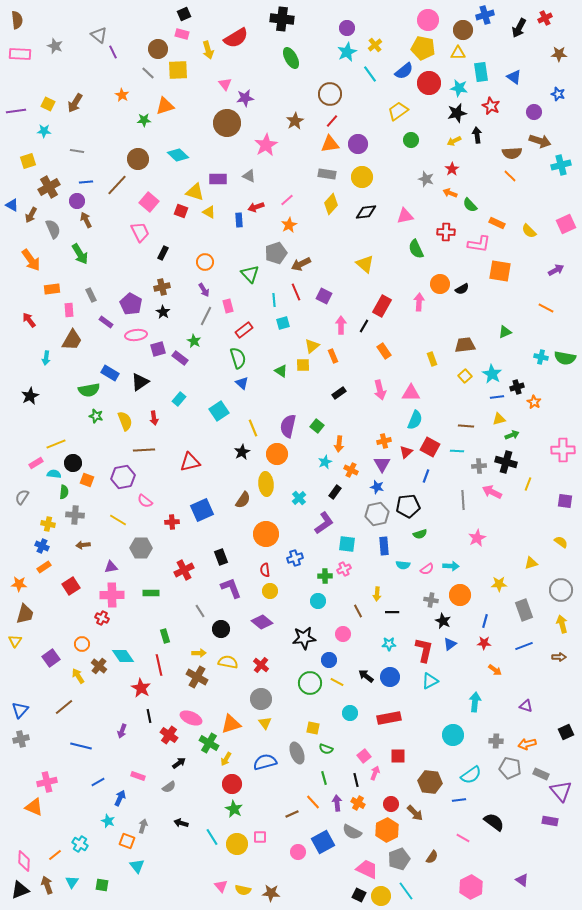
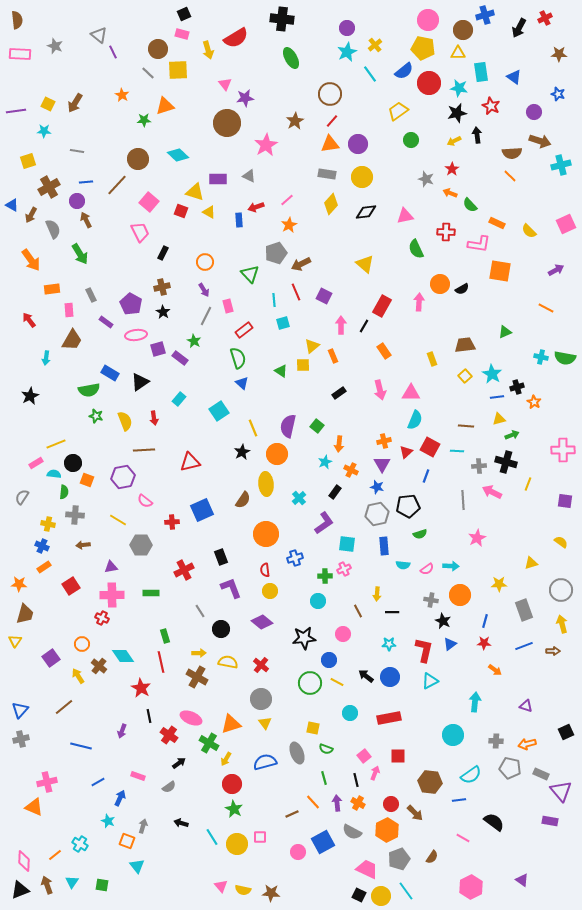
gray hexagon at (141, 548): moved 3 px up
brown arrow at (559, 657): moved 6 px left, 6 px up
red line at (159, 665): moved 2 px right, 3 px up
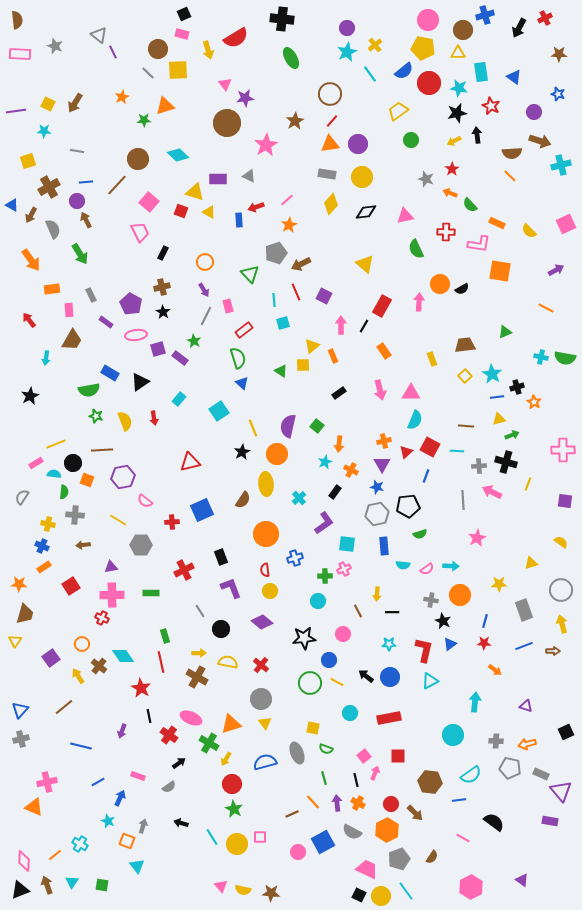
orange star at (122, 95): moved 2 px down; rotated 16 degrees clockwise
brown line at (144, 450): moved 42 px left
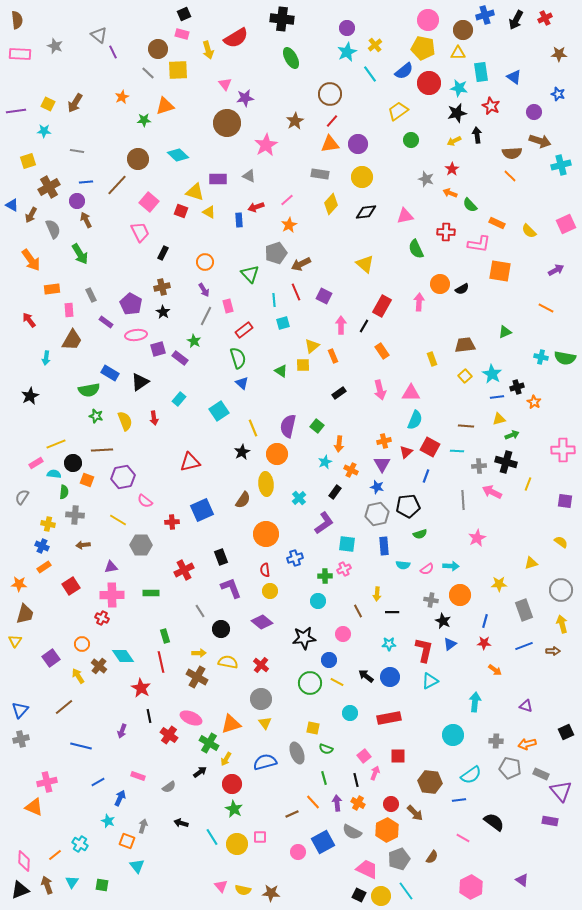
black arrow at (519, 28): moved 3 px left, 8 px up
gray rectangle at (327, 174): moved 7 px left
orange rectangle at (384, 351): moved 2 px left
black arrow at (179, 763): moved 21 px right, 9 px down
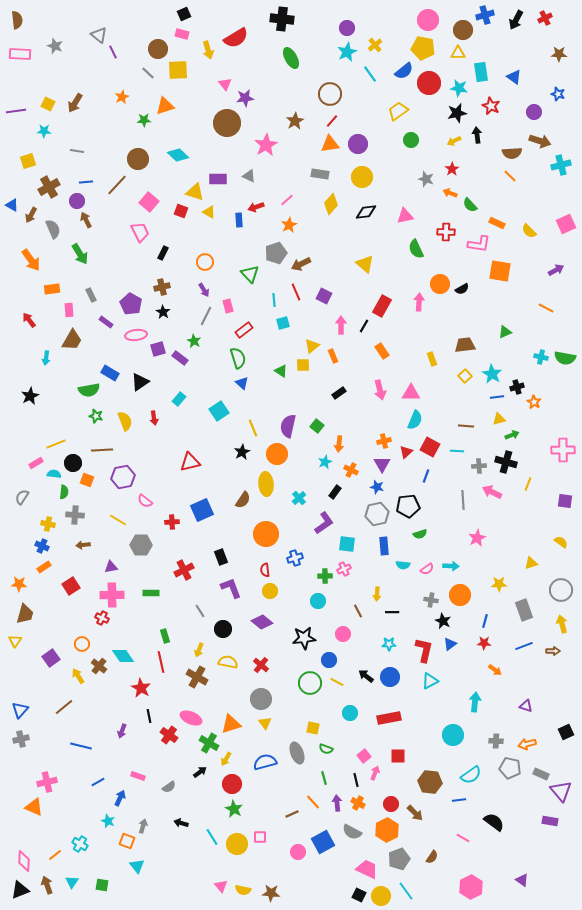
black circle at (221, 629): moved 2 px right
yellow arrow at (199, 653): moved 3 px up; rotated 112 degrees clockwise
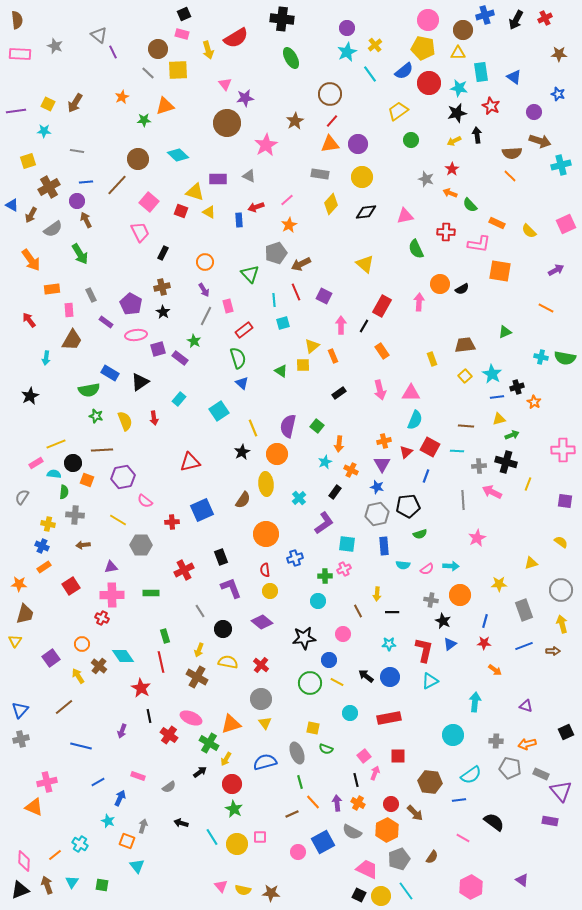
gray semicircle at (53, 229): rotated 78 degrees clockwise
green line at (324, 778): moved 24 px left, 4 px down
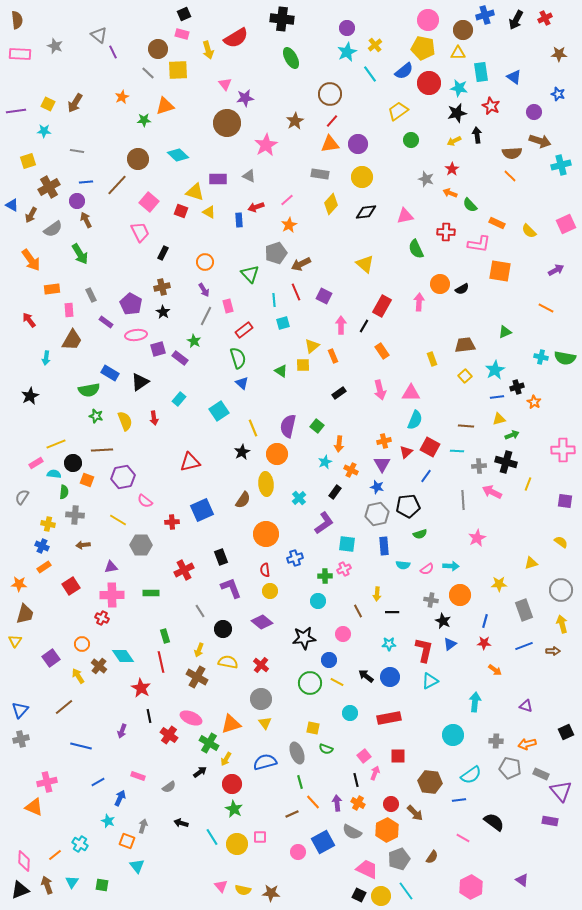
cyan star at (492, 374): moved 3 px right, 4 px up; rotated 12 degrees clockwise
blue line at (426, 476): rotated 16 degrees clockwise
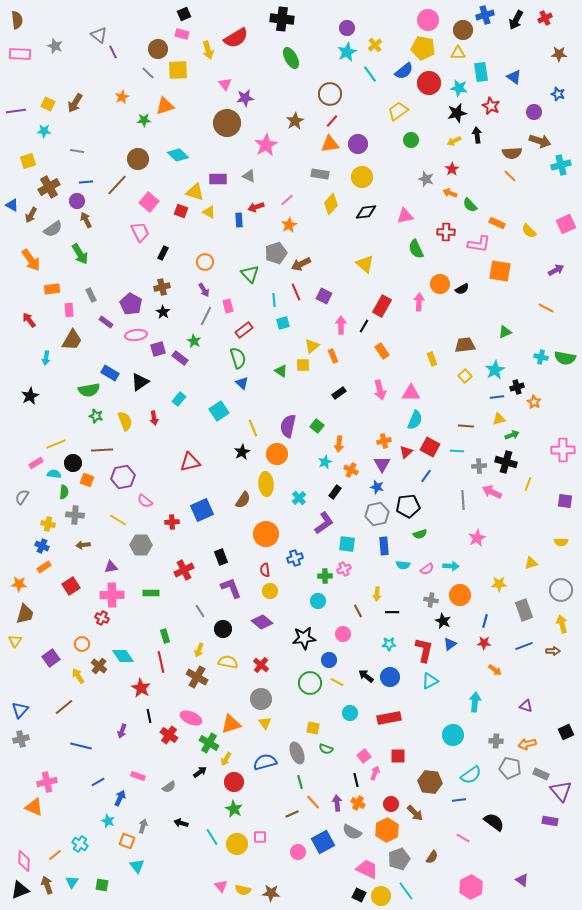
yellow semicircle at (561, 542): rotated 144 degrees clockwise
red circle at (232, 784): moved 2 px right, 2 px up
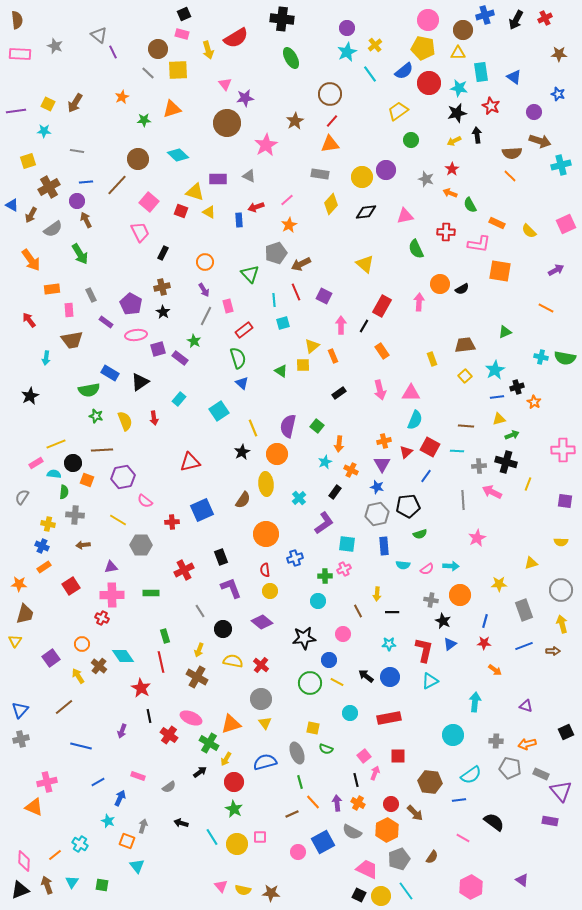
orange triangle at (165, 106): moved 7 px right, 3 px down
purple circle at (358, 144): moved 28 px right, 26 px down
green semicircle at (470, 205): rotated 14 degrees clockwise
brown trapezoid at (72, 340): rotated 50 degrees clockwise
yellow semicircle at (228, 662): moved 5 px right, 1 px up
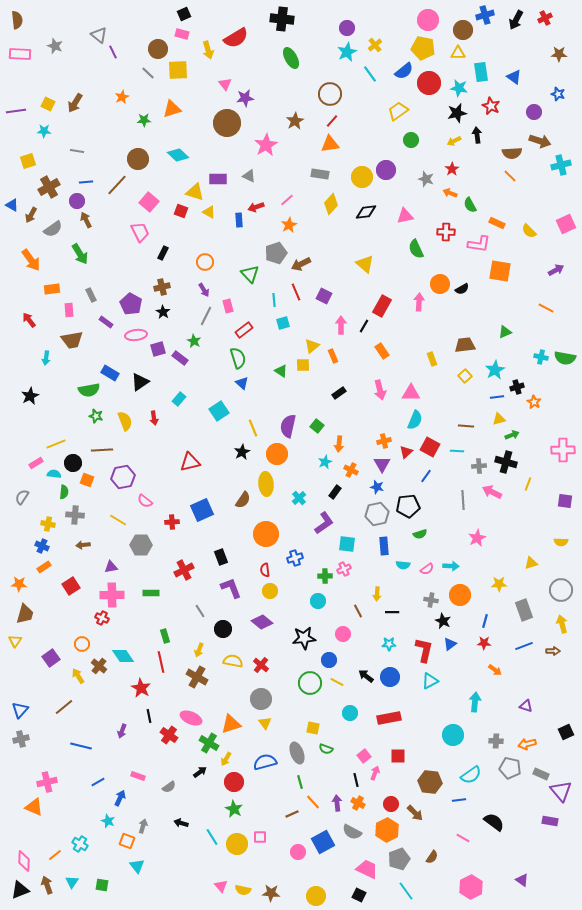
yellow circle at (381, 896): moved 65 px left
